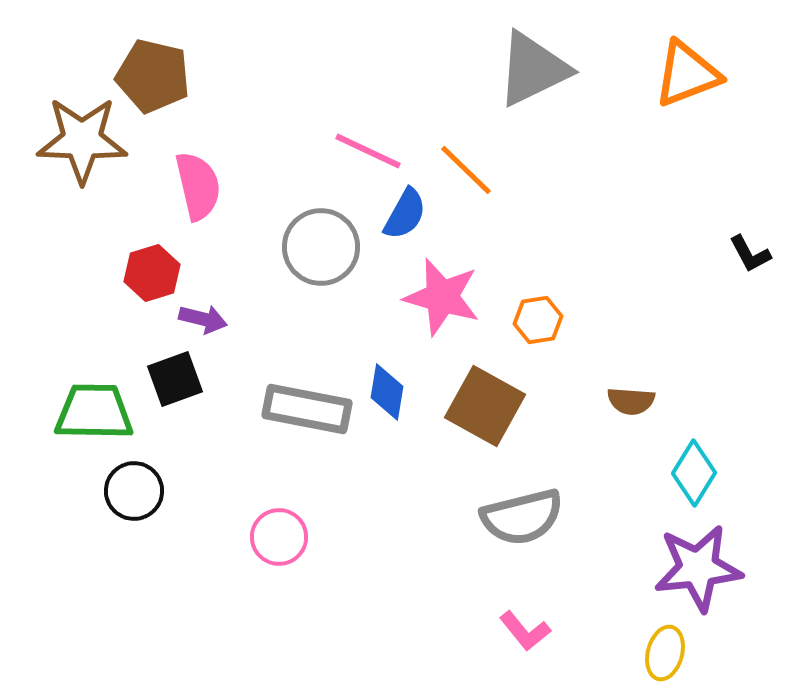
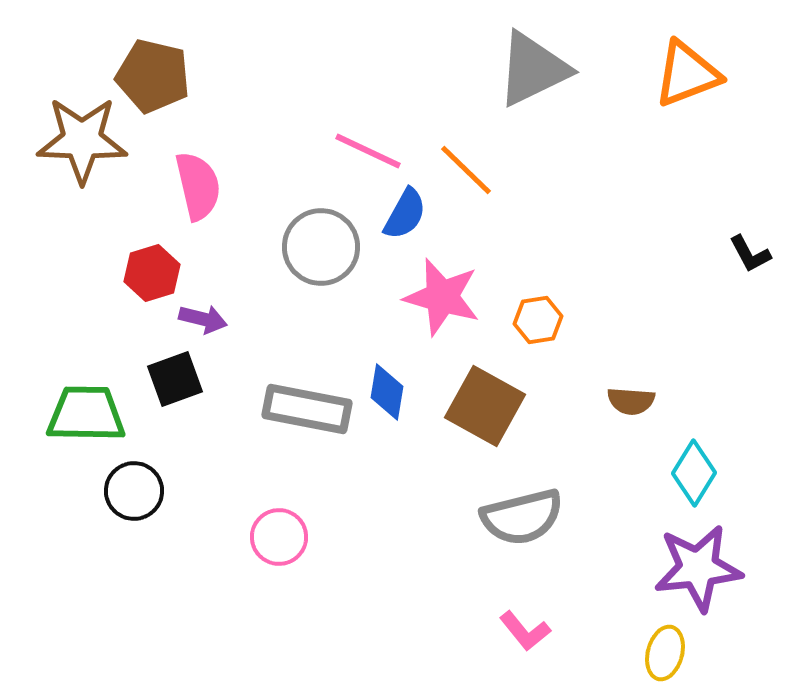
green trapezoid: moved 8 px left, 2 px down
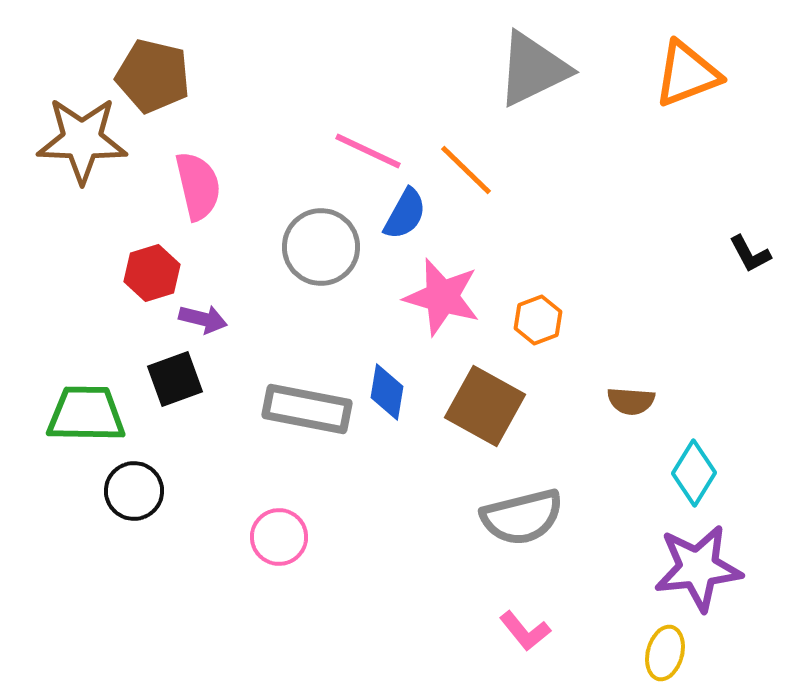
orange hexagon: rotated 12 degrees counterclockwise
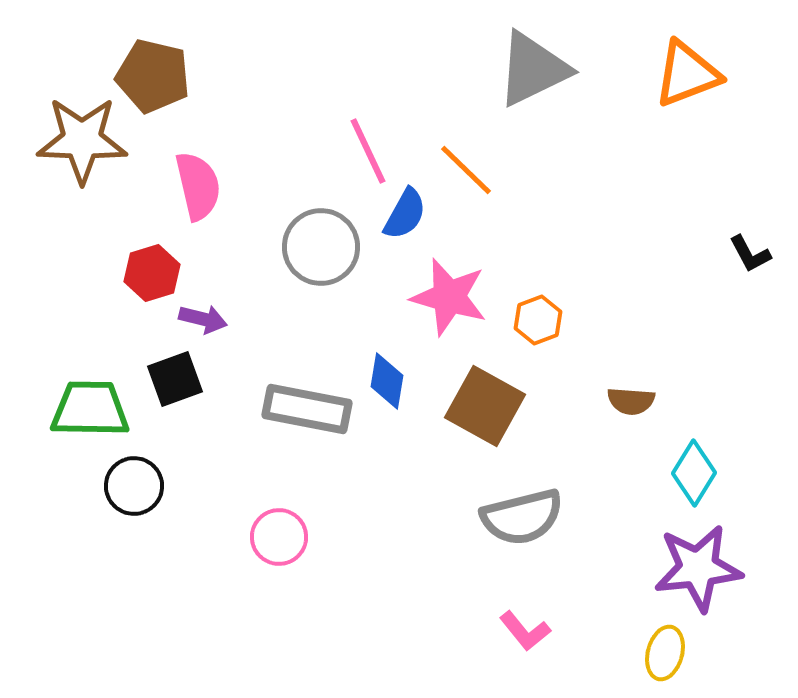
pink line: rotated 40 degrees clockwise
pink star: moved 7 px right
blue diamond: moved 11 px up
green trapezoid: moved 4 px right, 5 px up
black circle: moved 5 px up
